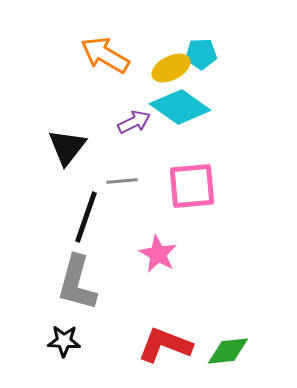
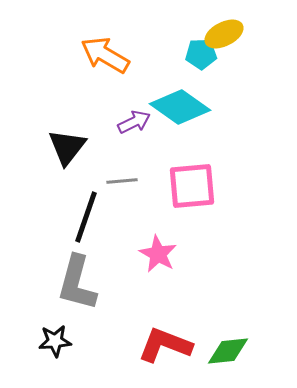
yellow ellipse: moved 53 px right, 34 px up
black star: moved 9 px left; rotated 8 degrees counterclockwise
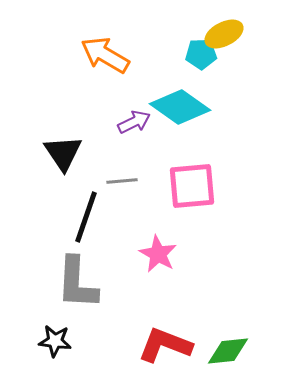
black triangle: moved 4 px left, 6 px down; rotated 12 degrees counterclockwise
gray L-shape: rotated 12 degrees counterclockwise
black star: rotated 12 degrees clockwise
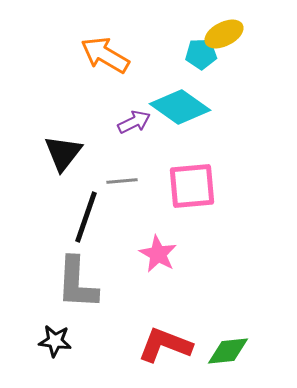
black triangle: rotated 12 degrees clockwise
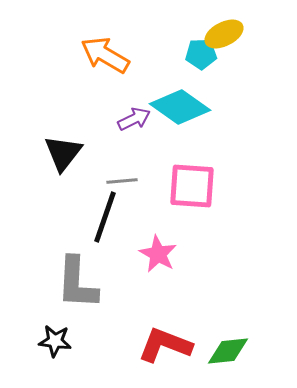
purple arrow: moved 3 px up
pink square: rotated 9 degrees clockwise
black line: moved 19 px right
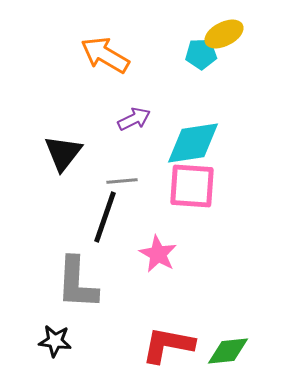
cyan diamond: moved 13 px right, 36 px down; rotated 44 degrees counterclockwise
red L-shape: moved 3 px right; rotated 10 degrees counterclockwise
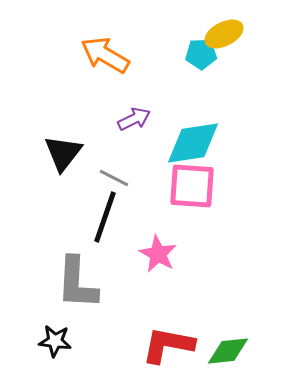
gray line: moved 8 px left, 3 px up; rotated 32 degrees clockwise
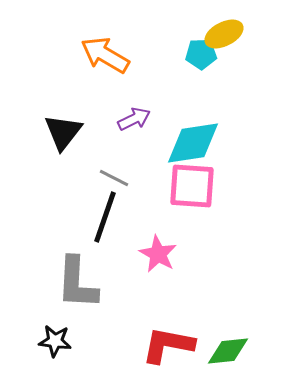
black triangle: moved 21 px up
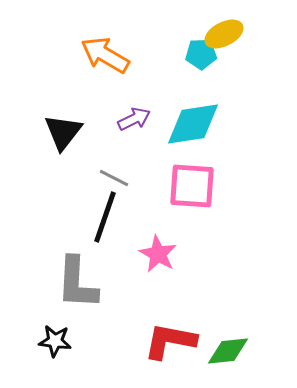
cyan diamond: moved 19 px up
red L-shape: moved 2 px right, 4 px up
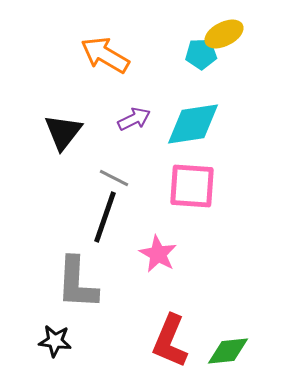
red L-shape: rotated 78 degrees counterclockwise
